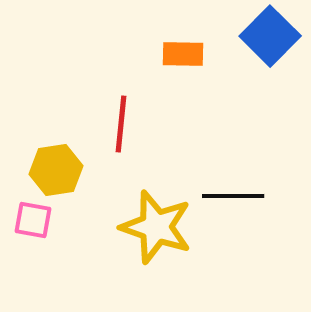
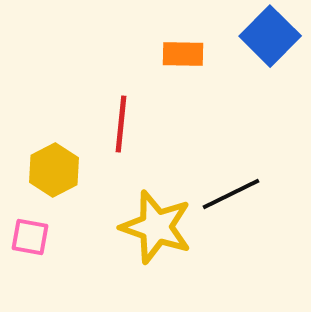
yellow hexagon: moved 2 px left; rotated 18 degrees counterclockwise
black line: moved 2 px left, 2 px up; rotated 26 degrees counterclockwise
pink square: moved 3 px left, 17 px down
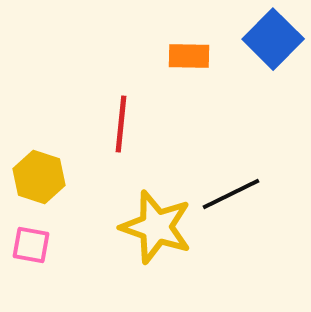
blue square: moved 3 px right, 3 px down
orange rectangle: moved 6 px right, 2 px down
yellow hexagon: moved 15 px left, 7 px down; rotated 15 degrees counterclockwise
pink square: moved 1 px right, 8 px down
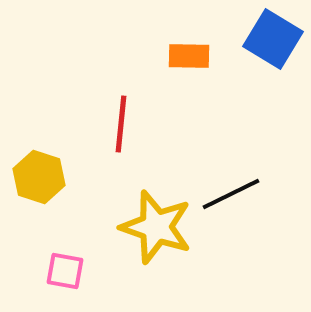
blue square: rotated 14 degrees counterclockwise
pink square: moved 34 px right, 26 px down
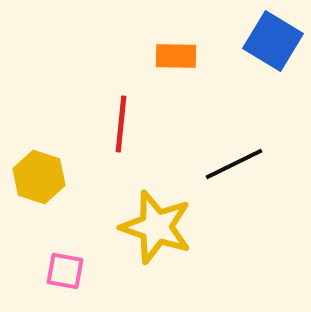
blue square: moved 2 px down
orange rectangle: moved 13 px left
black line: moved 3 px right, 30 px up
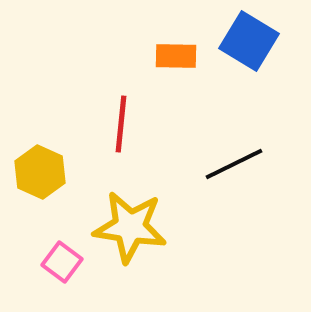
blue square: moved 24 px left
yellow hexagon: moved 1 px right, 5 px up; rotated 6 degrees clockwise
yellow star: moved 26 px left; rotated 10 degrees counterclockwise
pink square: moved 3 px left, 9 px up; rotated 27 degrees clockwise
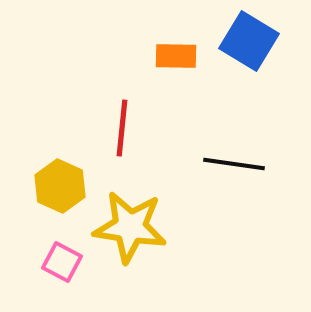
red line: moved 1 px right, 4 px down
black line: rotated 34 degrees clockwise
yellow hexagon: moved 20 px right, 14 px down
pink square: rotated 9 degrees counterclockwise
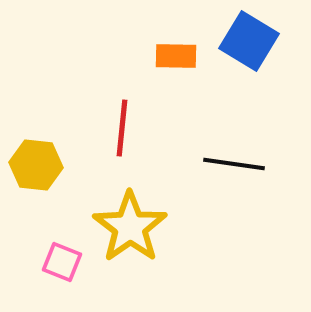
yellow hexagon: moved 24 px left, 21 px up; rotated 18 degrees counterclockwise
yellow star: rotated 28 degrees clockwise
pink square: rotated 6 degrees counterclockwise
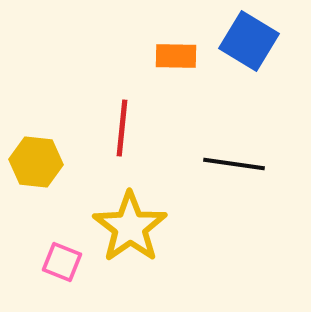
yellow hexagon: moved 3 px up
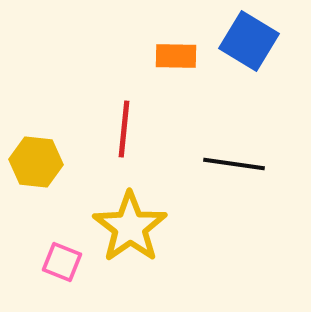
red line: moved 2 px right, 1 px down
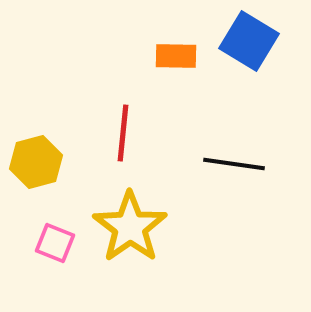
red line: moved 1 px left, 4 px down
yellow hexagon: rotated 21 degrees counterclockwise
pink square: moved 7 px left, 19 px up
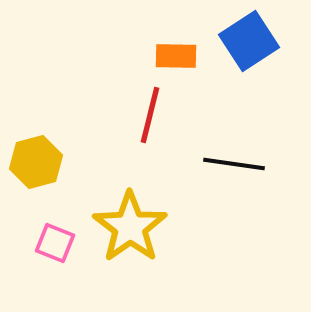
blue square: rotated 26 degrees clockwise
red line: moved 27 px right, 18 px up; rotated 8 degrees clockwise
